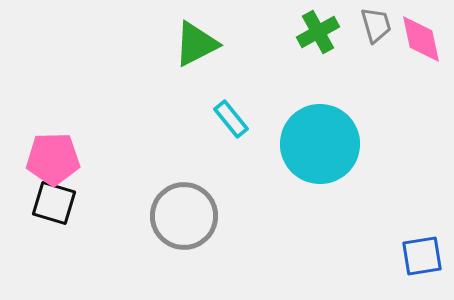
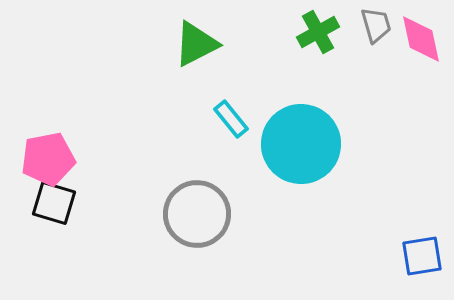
cyan circle: moved 19 px left
pink pentagon: moved 5 px left; rotated 10 degrees counterclockwise
gray circle: moved 13 px right, 2 px up
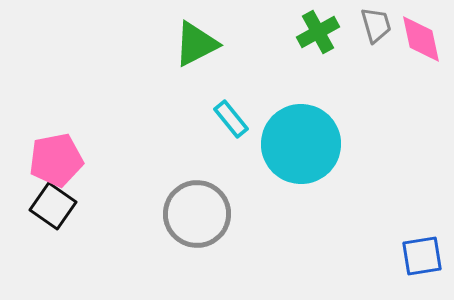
pink pentagon: moved 8 px right, 1 px down
black square: moved 1 px left, 3 px down; rotated 18 degrees clockwise
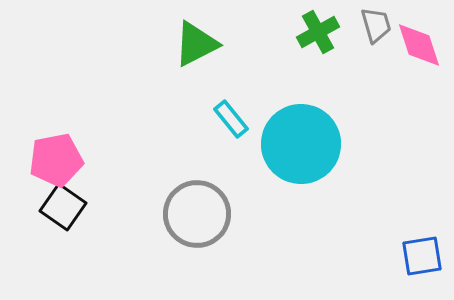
pink diamond: moved 2 px left, 6 px down; rotated 6 degrees counterclockwise
black square: moved 10 px right, 1 px down
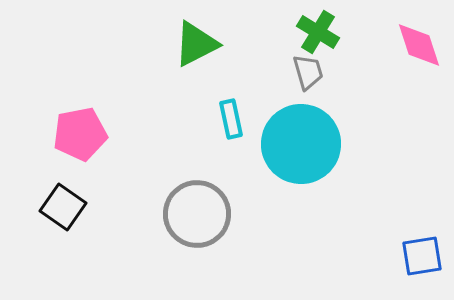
gray trapezoid: moved 68 px left, 47 px down
green cross: rotated 30 degrees counterclockwise
cyan rectangle: rotated 27 degrees clockwise
pink pentagon: moved 24 px right, 26 px up
